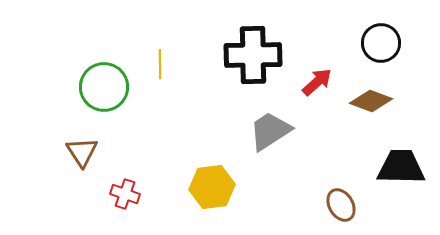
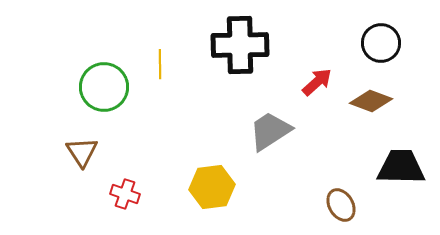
black cross: moved 13 px left, 10 px up
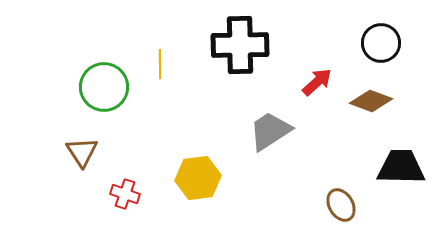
yellow hexagon: moved 14 px left, 9 px up
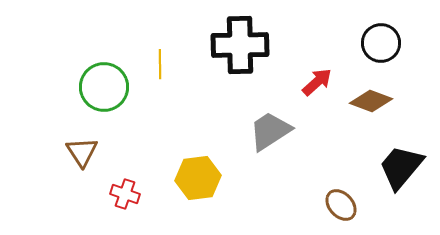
black trapezoid: rotated 51 degrees counterclockwise
brown ellipse: rotated 12 degrees counterclockwise
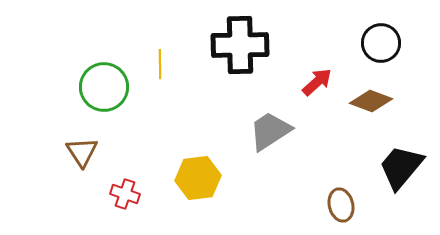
brown ellipse: rotated 28 degrees clockwise
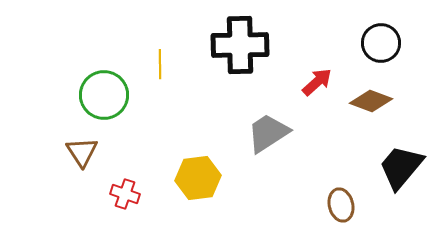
green circle: moved 8 px down
gray trapezoid: moved 2 px left, 2 px down
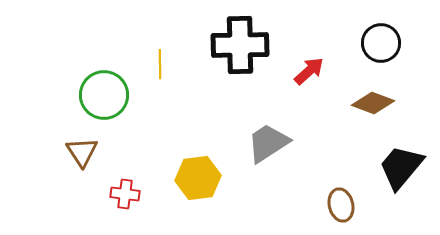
red arrow: moved 8 px left, 11 px up
brown diamond: moved 2 px right, 2 px down
gray trapezoid: moved 10 px down
red cross: rotated 12 degrees counterclockwise
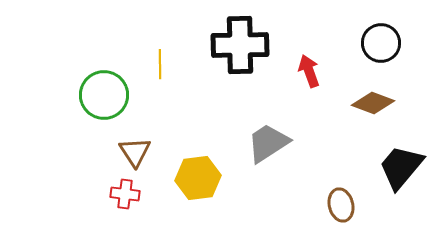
red arrow: rotated 68 degrees counterclockwise
brown triangle: moved 53 px right
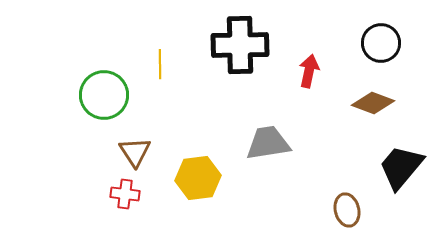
red arrow: rotated 32 degrees clockwise
gray trapezoid: rotated 24 degrees clockwise
brown ellipse: moved 6 px right, 5 px down
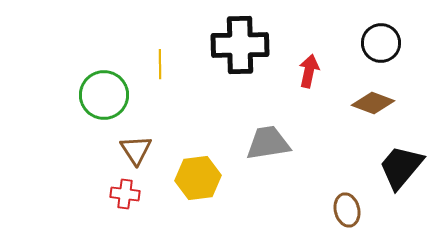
brown triangle: moved 1 px right, 2 px up
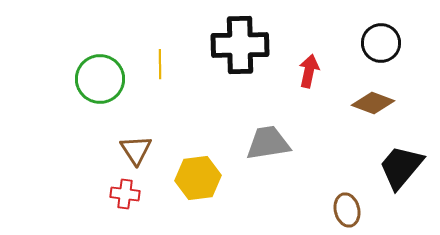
green circle: moved 4 px left, 16 px up
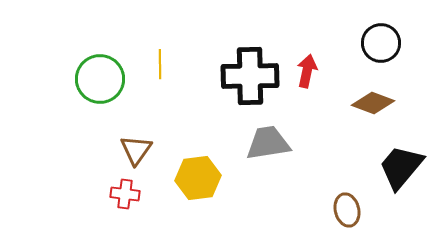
black cross: moved 10 px right, 31 px down
red arrow: moved 2 px left
brown triangle: rotated 8 degrees clockwise
